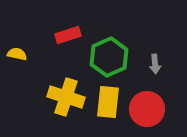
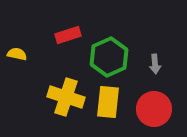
red circle: moved 7 px right
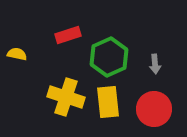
yellow rectangle: rotated 12 degrees counterclockwise
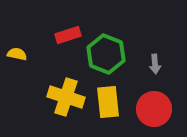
green hexagon: moved 3 px left, 3 px up; rotated 15 degrees counterclockwise
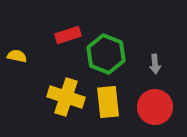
yellow semicircle: moved 2 px down
red circle: moved 1 px right, 2 px up
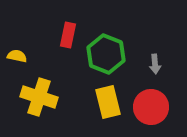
red rectangle: rotated 60 degrees counterclockwise
yellow cross: moved 27 px left
yellow rectangle: rotated 8 degrees counterclockwise
red circle: moved 4 px left
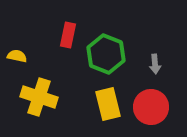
yellow rectangle: moved 2 px down
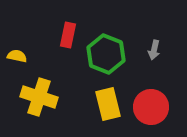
gray arrow: moved 1 px left, 14 px up; rotated 18 degrees clockwise
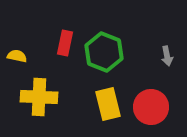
red rectangle: moved 3 px left, 8 px down
gray arrow: moved 13 px right, 6 px down; rotated 24 degrees counterclockwise
green hexagon: moved 2 px left, 2 px up
yellow cross: rotated 15 degrees counterclockwise
